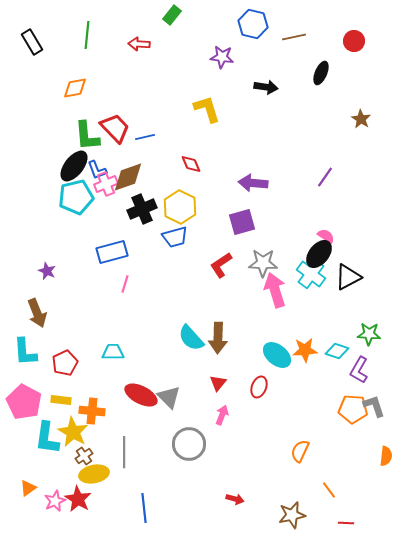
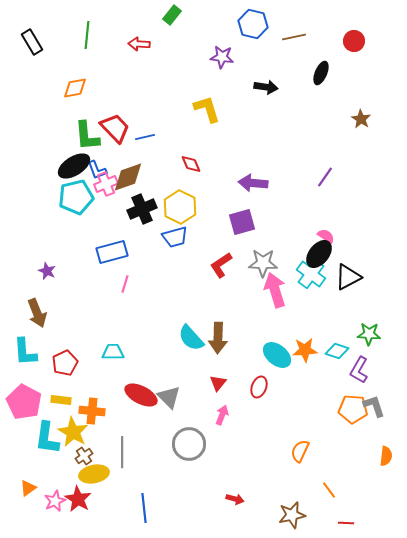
black ellipse at (74, 166): rotated 20 degrees clockwise
gray line at (124, 452): moved 2 px left
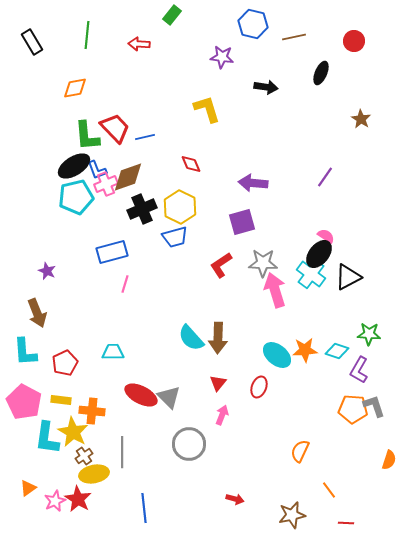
orange semicircle at (386, 456): moved 3 px right, 4 px down; rotated 12 degrees clockwise
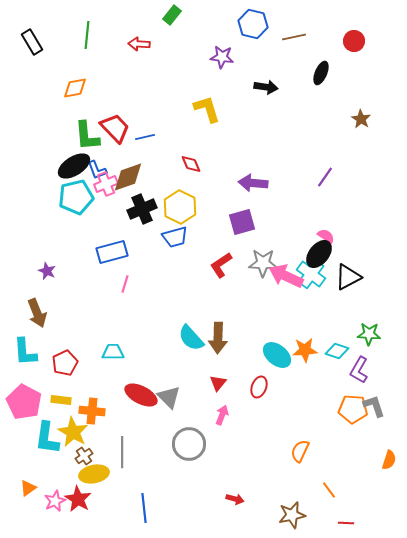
pink arrow at (275, 290): moved 11 px right, 14 px up; rotated 48 degrees counterclockwise
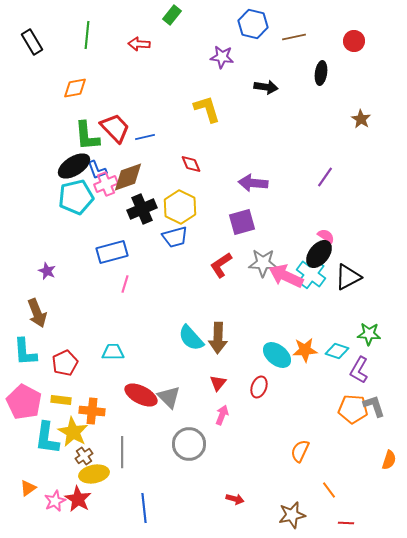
black ellipse at (321, 73): rotated 15 degrees counterclockwise
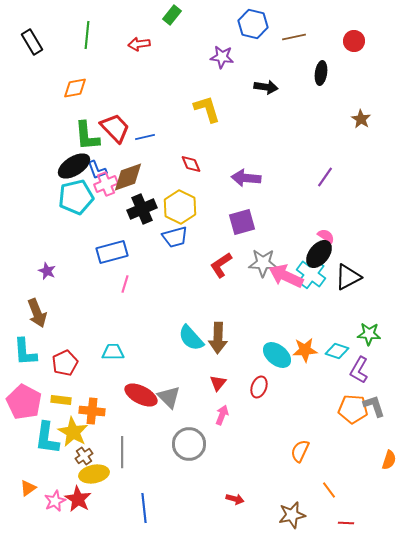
red arrow at (139, 44): rotated 10 degrees counterclockwise
purple arrow at (253, 183): moved 7 px left, 5 px up
